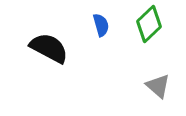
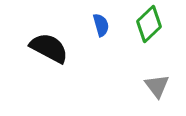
gray triangle: moved 1 px left; rotated 12 degrees clockwise
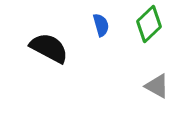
gray triangle: rotated 24 degrees counterclockwise
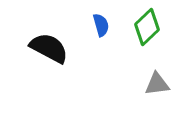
green diamond: moved 2 px left, 3 px down
gray triangle: moved 2 px up; rotated 36 degrees counterclockwise
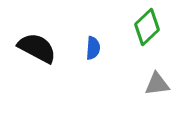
blue semicircle: moved 8 px left, 23 px down; rotated 20 degrees clockwise
black semicircle: moved 12 px left
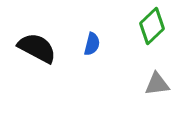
green diamond: moved 5 px right, 1 px up
blue semicircle: moved 1 px left, 4 px up; rotated 10 degrees clockwise
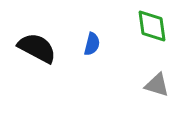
green diamond: rotated 54 degrees counterclockwise
gray triangle: moved 1 px down; rotated 24 degrees clockwise
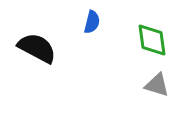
green diamond: moved 14 px down
blue semicircle: moved 22 px up
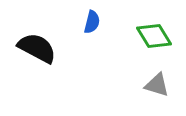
green diamond: moved 2 px right, 4 px up; rotated 24 degrees counterclockwise
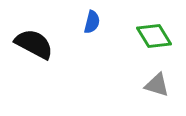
black semicircle: moved 3 px left, 4 px up
